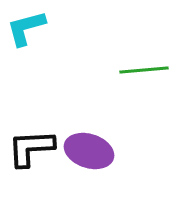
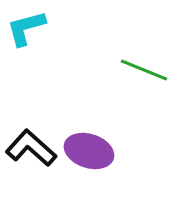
green line: rotated 27 degrees clockwise
black L-shape: rotated 45 degrees clockwise
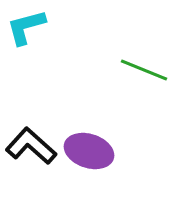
cyan L-shape: moved 1 px up
black L-shape: moved 2 px up
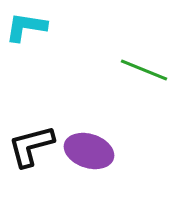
cyan L-shape: rotated 24 degrees clockwise
black L-shape: rotated 57 degrees counterclockwise
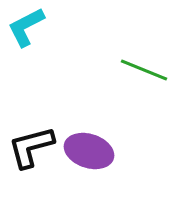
cyan L-shape: rotated 36 degrees counterclockwise
black L-shape: moved 1 px down
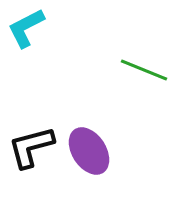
cyan L-shape: moved 1 px down
purple ellipse: rotated 39 degrees clockwise
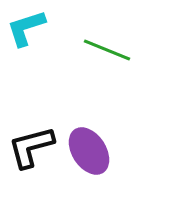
cyan L-shape: rotated 9 degrees clockwise
green line: moved 37 px left, 20 px up
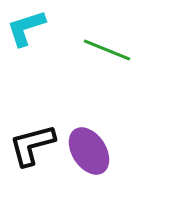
black L-shape: moved 1 px right, 2 px up
